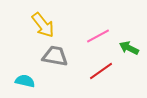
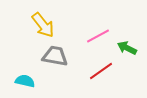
green arrow: moved 2 px left
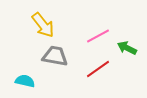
red line: moved 3 px left, 2 px up
